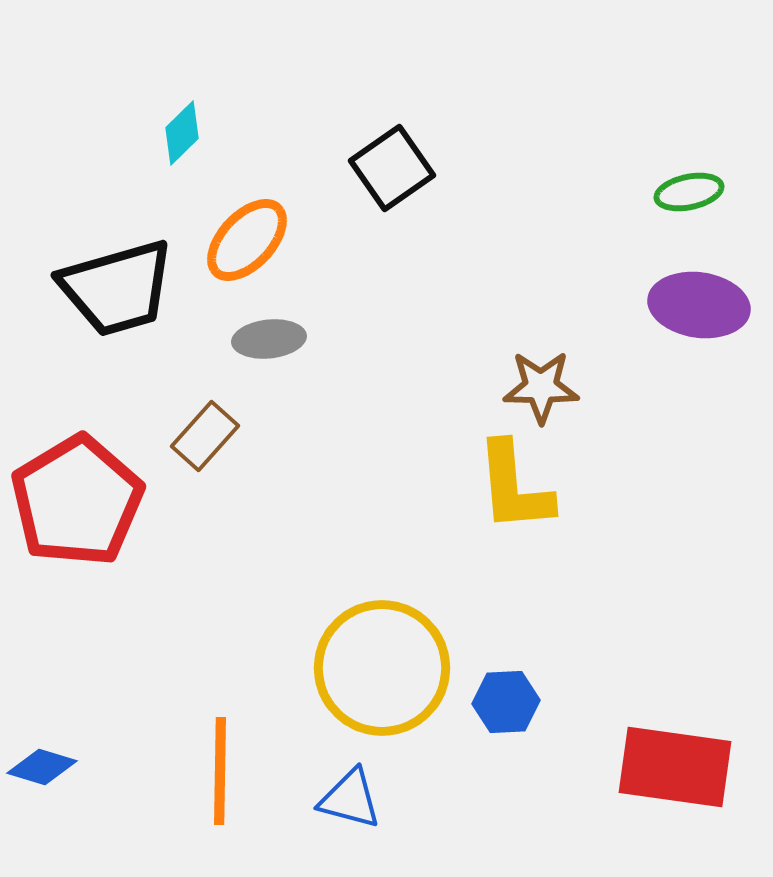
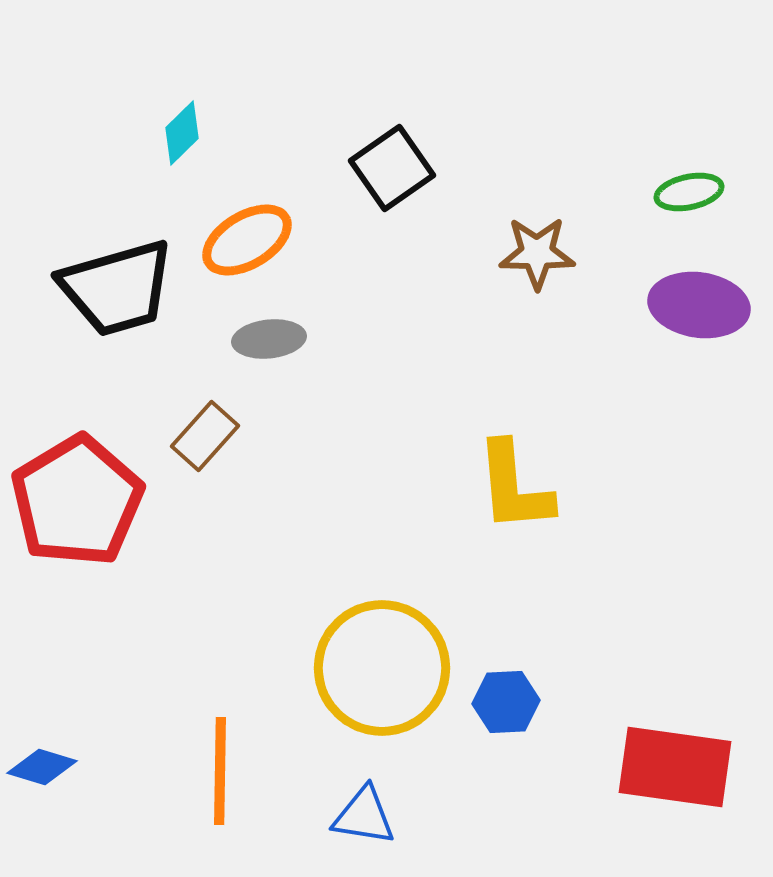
orange ellipse: rotated 16 degrees clockwise
brown star: moved 4 px left, 134 px up
blue triangle: moved 14 px right, 17 px down; rotated 6 degrees counterclockwise
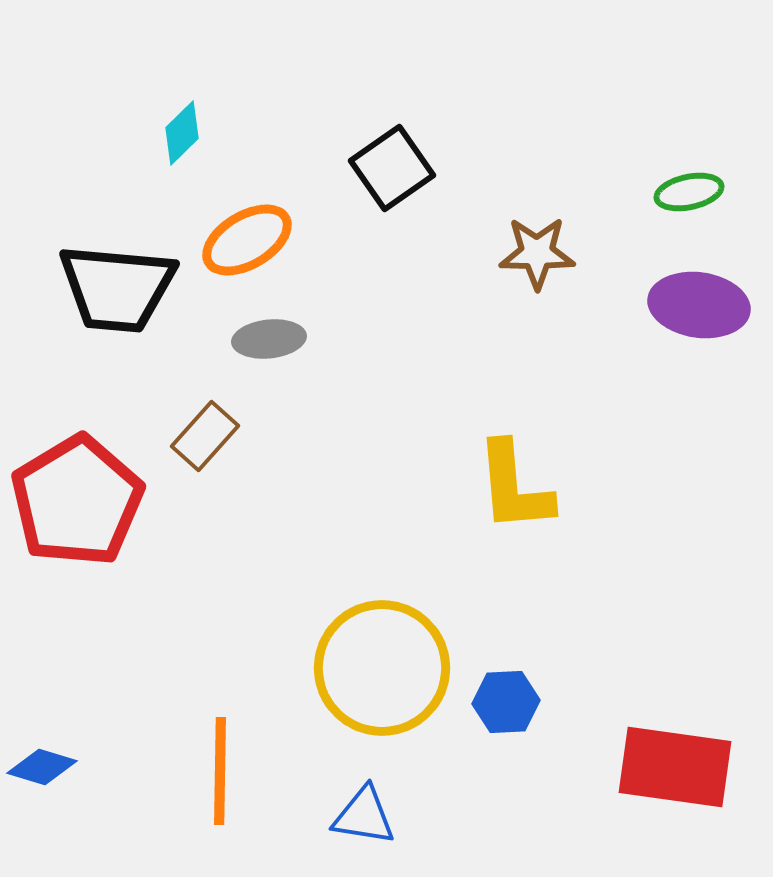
black trapezoid: rotated 21 degrees clockwise
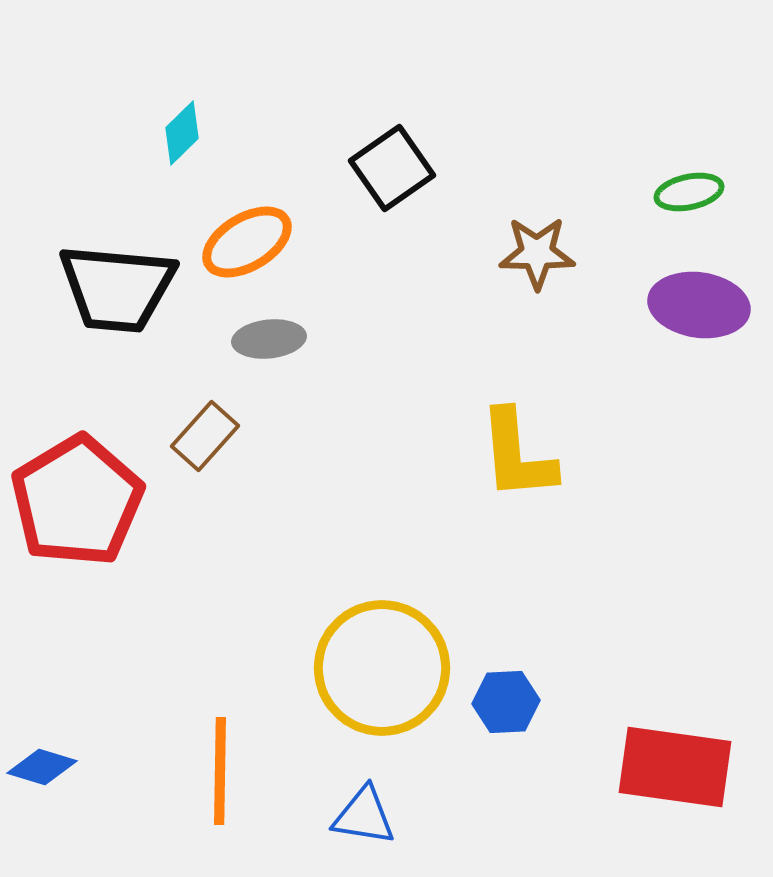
orange ellipse: moved 2 px down
yellow L-shape: moved 3 px right, 32 px up
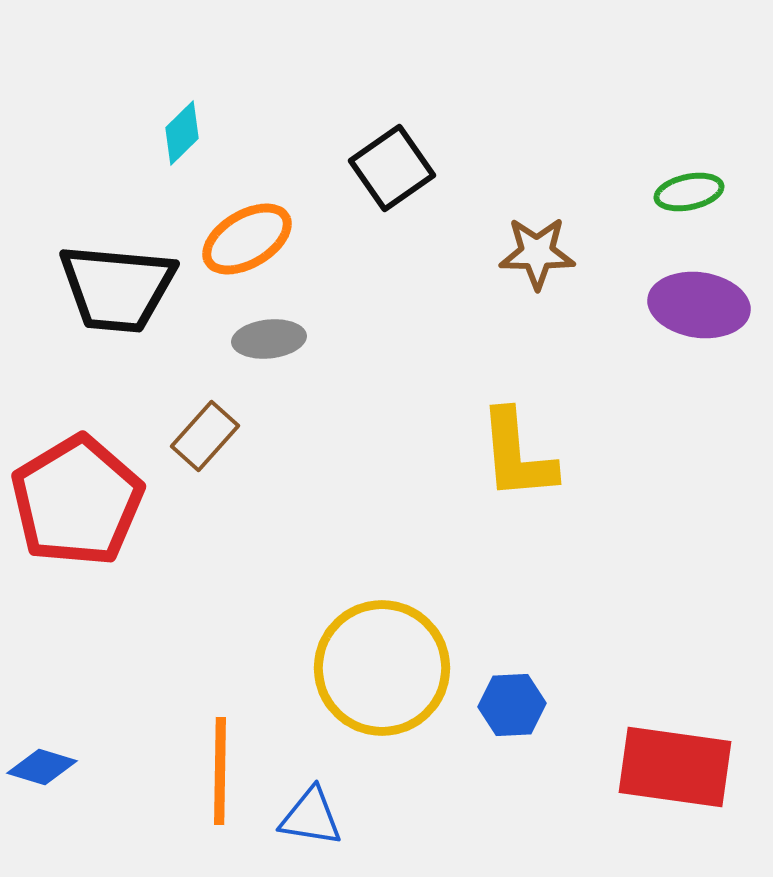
orange ellipse: moved 3 px up
blue hexagon: moved 6 px right, 3 px down
blue triangle: moved 53 px left, 1 px down
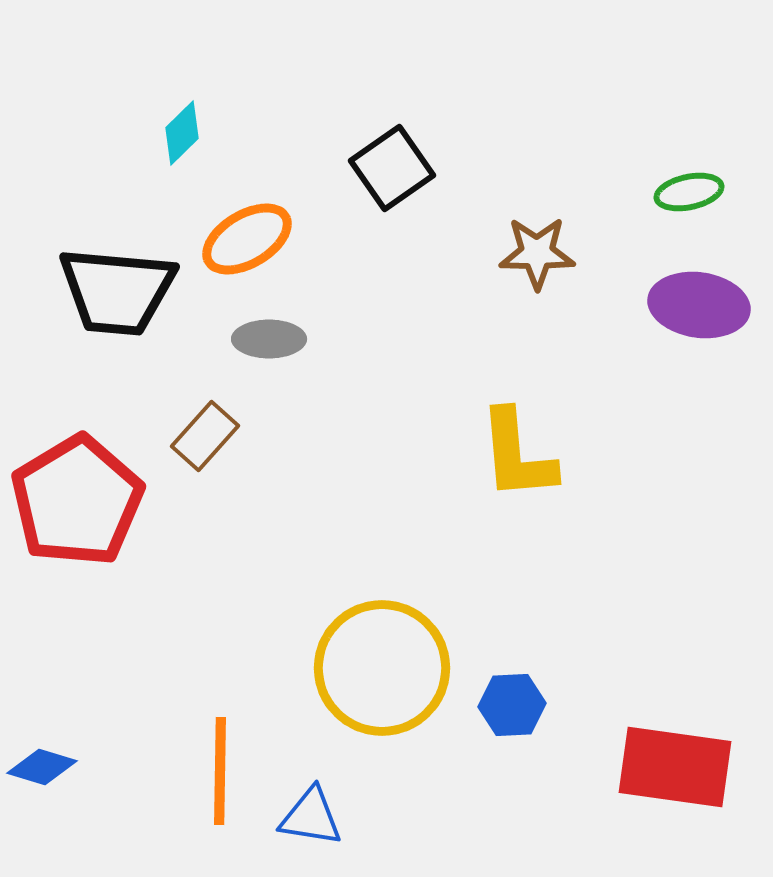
black trapezoid: moved 3 px down
gray ellipse: rotated 6 degrees clockwise
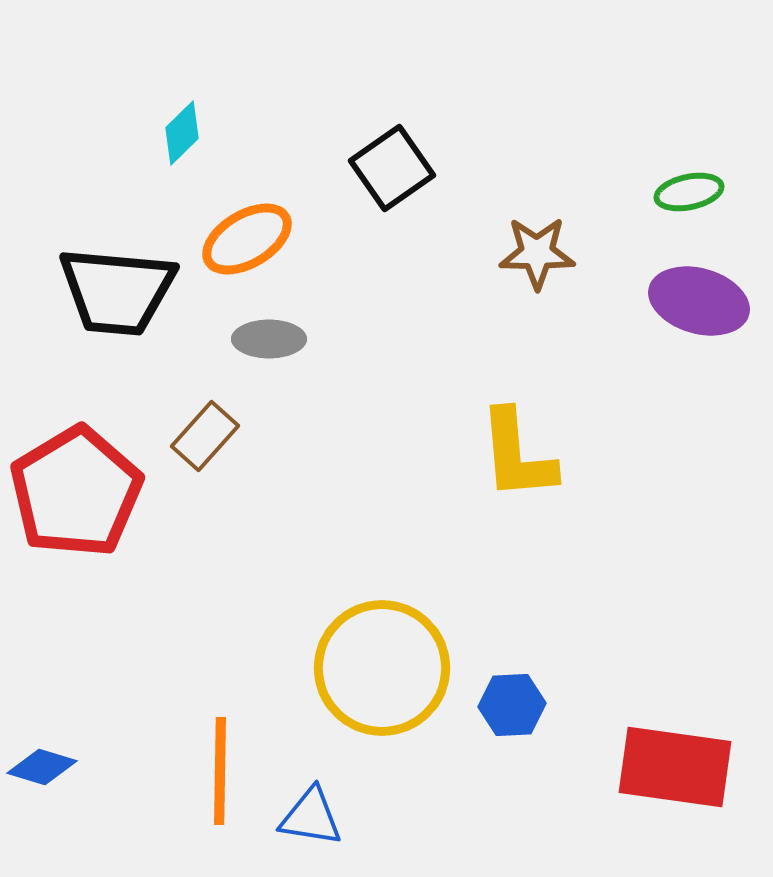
purple ellipse: moved 4 px up; rotated 8 degrees clockwise
red pentagon: moved 1 px left, 9 px up
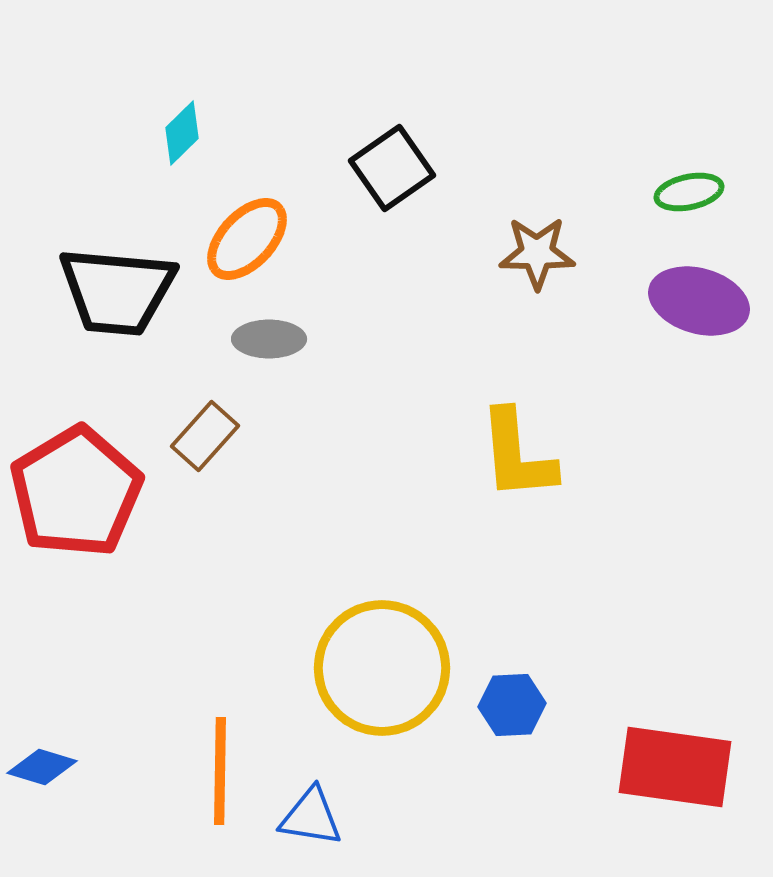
orange ellipse: rotated 16 degrees counterclockwise
